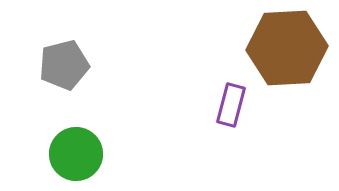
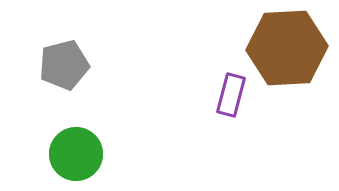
purple rectangle: moved 10 px up
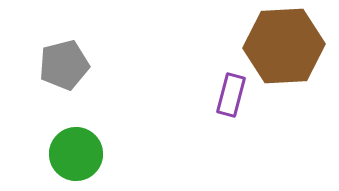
brown hexagon: moved 3 px left, 2 px up
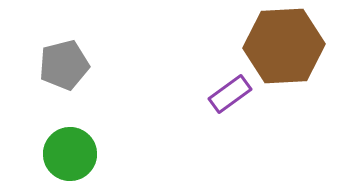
purple rectangle: moved 1 px left, 1 px up; rotated 39 degrees clockwise
green circle: moved 6 px left
